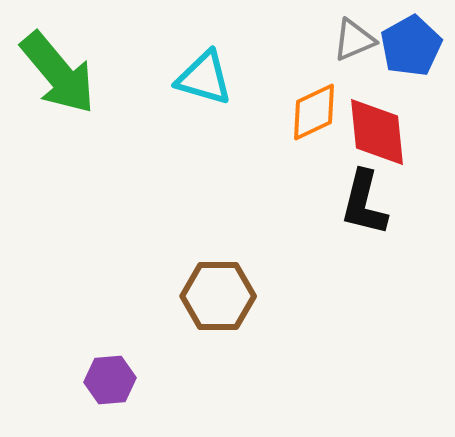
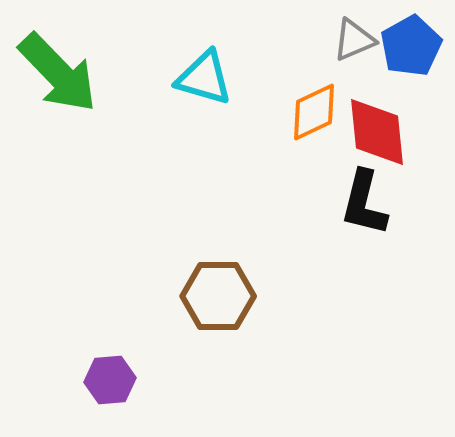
green arrow: rotated 4 degrees counterclockwise
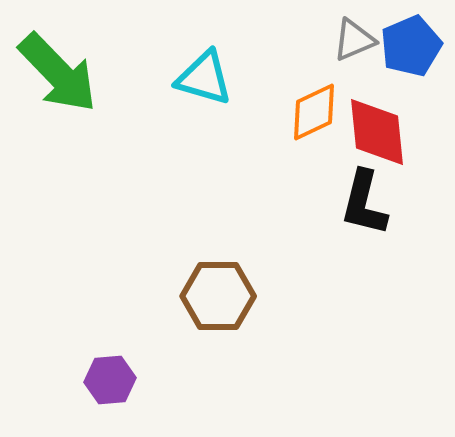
blue pentagon: rotated 6 degrees clockwise
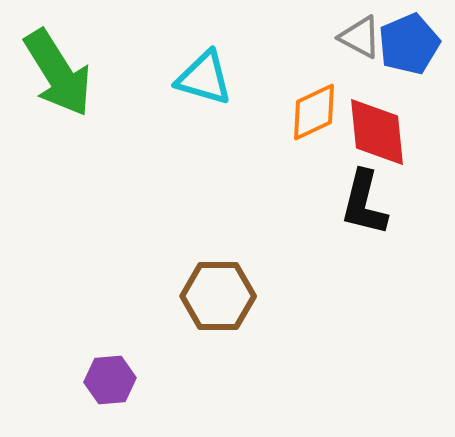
gray triangle: moved 6 px right, 3 px up; rotated 51 degrees clockwise
blue pentagon: moved 2 px left, 2 px up
green arrow: rotated 12 degrees clockwise
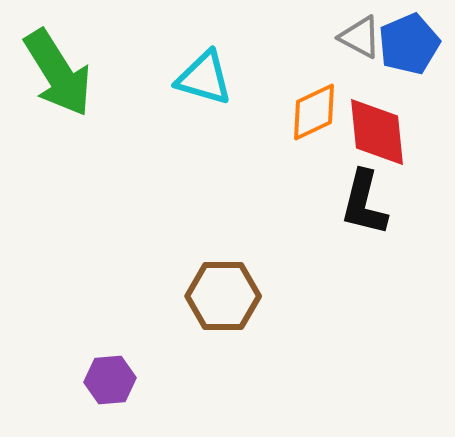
brown hexagon: moved 5 px right
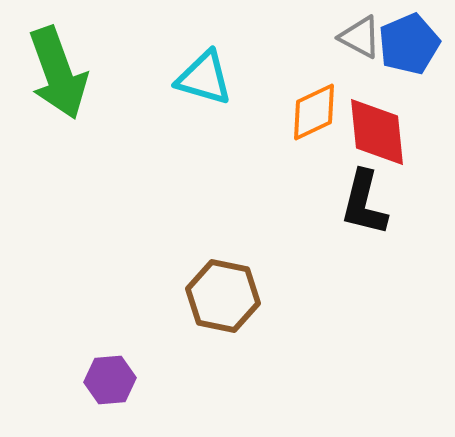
green arrow: rotated 12 degrees clockwise
brown hexagon: rotated 12 degrees clockwise
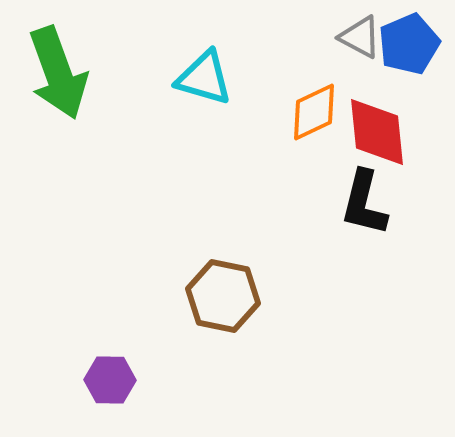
purple hexagon: rotated 6 degrees clockwise
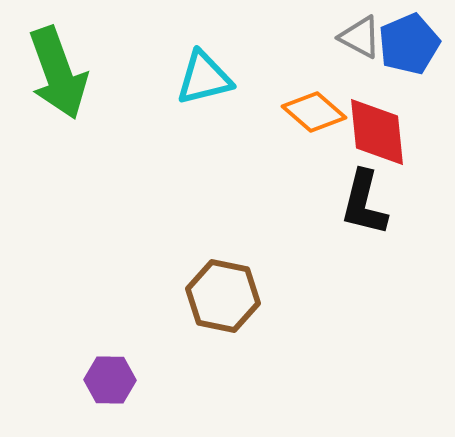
cyan triangle: rotated 30 degrees counterclockwise
orange diamond: rotated 66 degrees clockwise
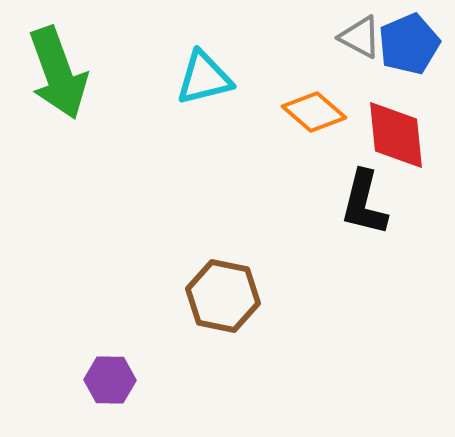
red diamond: moved 19 px right, 3 px down
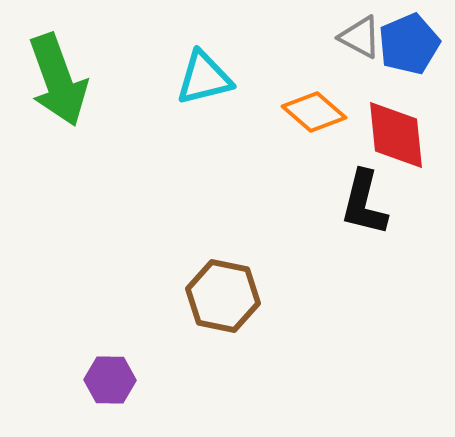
green arrow: moved 7 px down
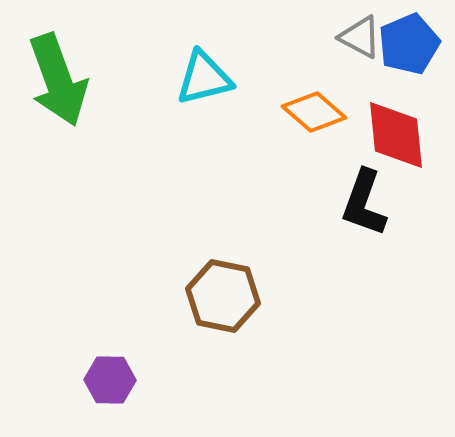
black L-shape: rotated 6 degrees clockwise
